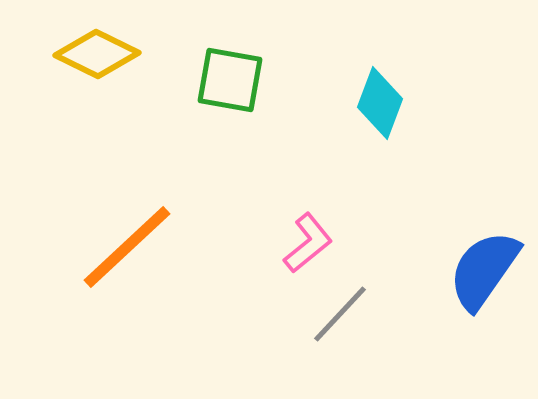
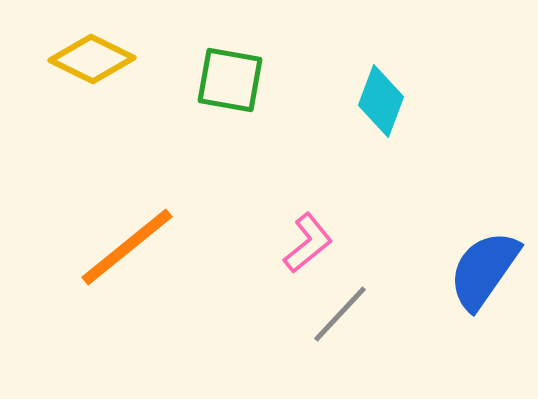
yellow diamond: moved 5 px left, 5 px down
cyan diamond: moved 1 px right, 2 px up
orange line: rotated 4 degrees clockwise
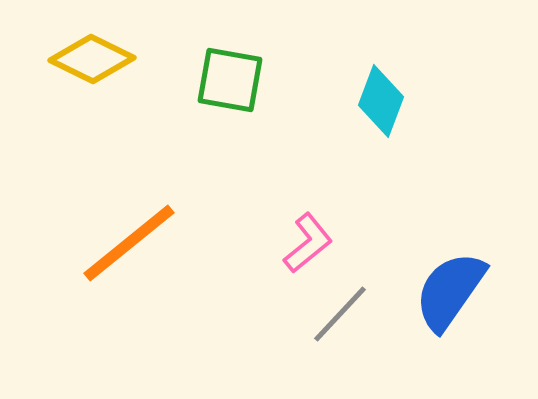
orange line: moved 2 px right, 4 px up
blue semicircle: moved 34 px left, 21 px down
